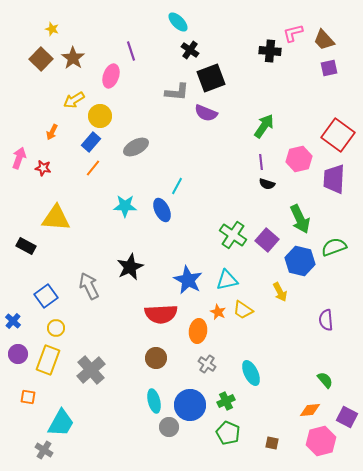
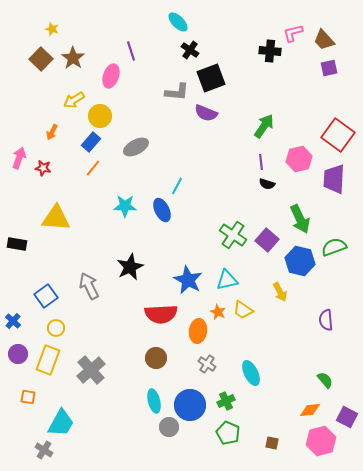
black rectangle at (26, 246): moved 9 px left, 2 px up; rotated 18 degrees counterclockwise
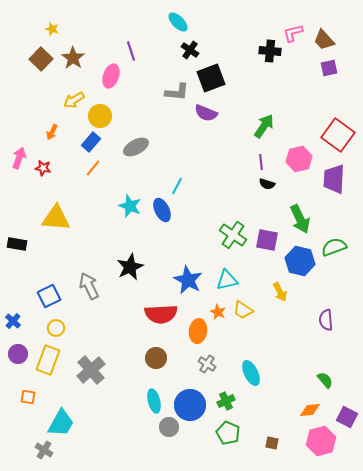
cyan star at (125, 206): moved 5 px right; rotated 20 degrees clockwise
purple square at (267, 240): rotated 30 degrees counterclockwise
blue square at (46, 296): moved 3 px right; rotated 10 degrees clockwise
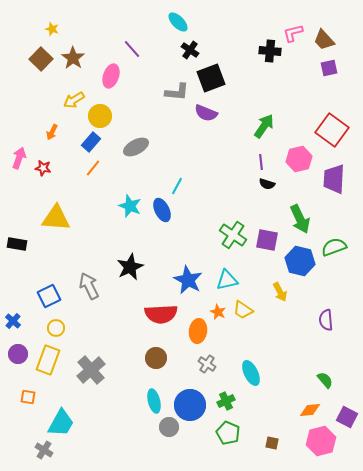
purple line at (131, 51): moved 1 px right, 2 px up; rotated 24 degrees counterclockwise
red square at (338, 135): moved 6 px left, 5 px up
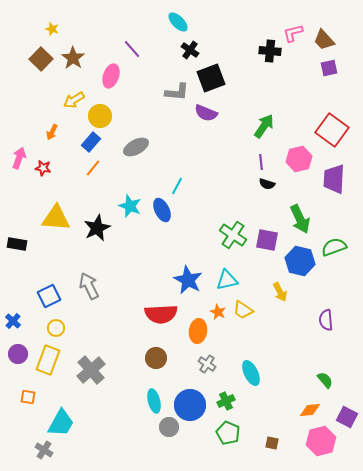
black star at (130, 267): moved 33 px left, 39 px up
